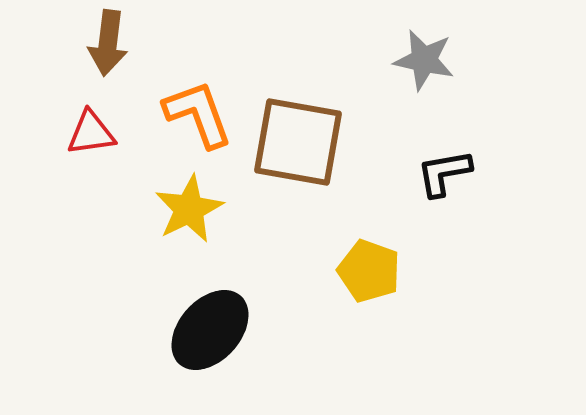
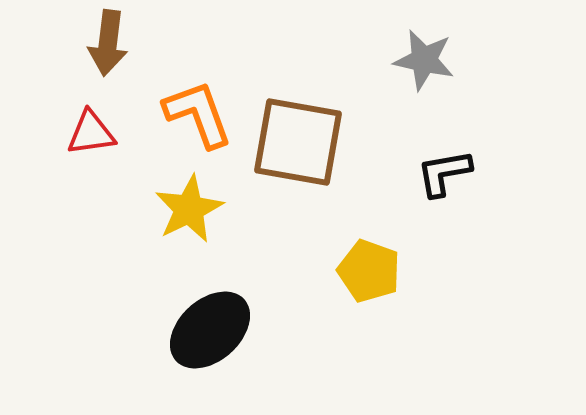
black ellipse: rotated 6 degrees clockwise
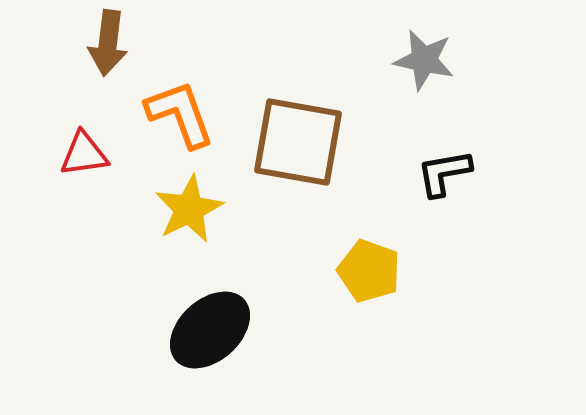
orange L-shape: moved 18 px left
red triangle: moved 7 px left, 21 px down
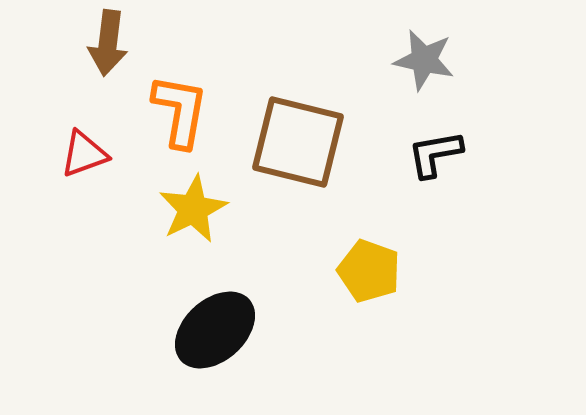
orange L-shape: moved 3 px up; rotated 30 degrees clockwise
brown square: rotated 4 degrees clockwise
red triangle: rotated 12 degrees counterclockwise
black L-shape: moved 9 px left, 19 px up
yellow star: moved 4 px right
black ellipse: moved 5 px right
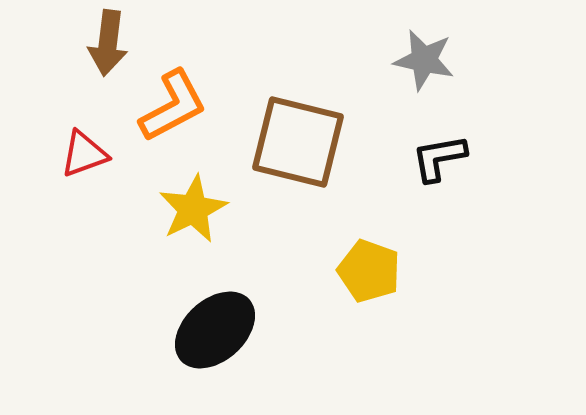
orange L-shape: moved 7 px left, 5 px up; rotated 52 degrees clockwise
black L-shape: moved 4 px right, 4 px down
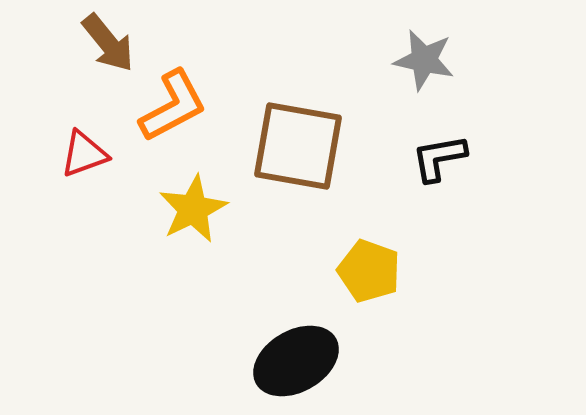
brown arrow: rotated 46 degrees counterclockwise
brown square: moved 4 px down; rotated 4 degrees counterclockwise
black ellipse: moved 81 px right, 31 px down; rotated 12 degrees clockwise
